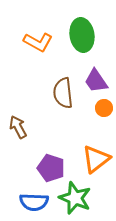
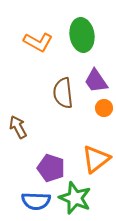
blue semicircle: moved 2 px right, 1 px up
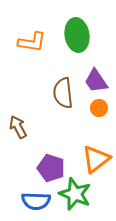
green ellipse: moved 5 px left
orange L-shape: moved 6 px left; rotated 20 degrees counterclockwise
orange circle: moved 5 px left
green star: moved 4 px up
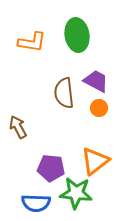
purple trapezoid: rotated 152 degrees clockwise
brown semicircle: moved 1 px right
orange triangle: moved 1 px left, 2 px down
purple pentagon: rotated 12 degrees counterclockwise
green star: moved 1 px right, 1 px up; rotated 16 degrees counterclockwise
blue semicircle: moved 2 px down
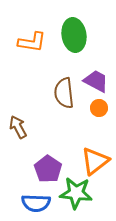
green ellipse: moved 3 px left
purple pentagon: moved 3 px left, 1 px down; rotated 28 degrees clockwise
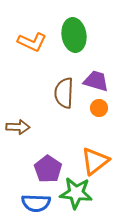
orange L-shape: rotated 16 degrees clockwise
purple trapezoid: rotated 12 degrees counterclockwise
brown semicircle: rotated 8 degrees clockwise
brown arrow: rotated 120 degrees clockwise
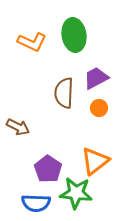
purple trapezoid: moved 3 px up; rotated 44 degrees counterclockwise
brown arrow: rotated 25 degrees clockwise
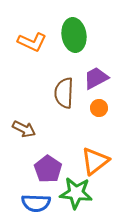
brown arrow: moved 6 px right, 2 px down
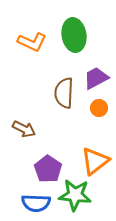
green star: moved 1 px left, 2 px down
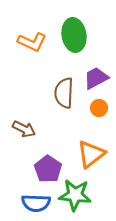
orange triangle: moved 4 px left, 7 px up
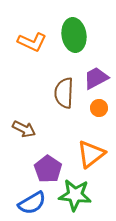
blue semicircle: moved 4 px left; rotated 32 degrees counterclockwise
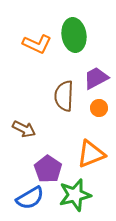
orange L-shape: moved 5 px right, 2 px down
brown semicircle: moved 3 px down
orange triangle: rotated 16 degrees clockwise
green star: rotated 20 degrees counterclockwise
blue semicircle: moved 2 px left, 5 px up
